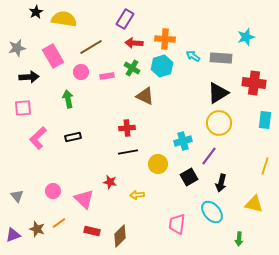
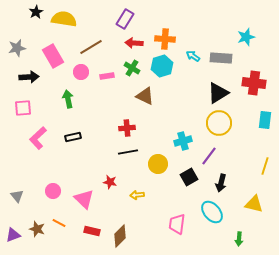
orange line at (59, 223): rotated 64 degrees clockwise
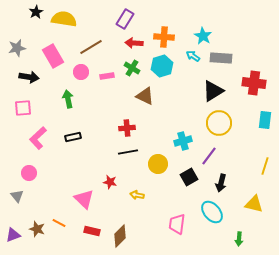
cyan star at (246, 37): moved 43 px left, 1 px up; rotated 24 degrees counterclockwise
orange cross at (165, 39): moved 1 px left, 2 px up
black arrow at (29, 77): rotated 12 degrees clockwise
black triangle at (218, 93): moved 5 px left, 2 px up
pink circle at (53, 191): moved 24 px left, 18 px up
yellow arrow at (137, 195): rotated 16 degrees clockwise
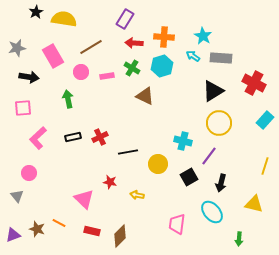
red cross at (254, 83): rotated 20 degrees clockwise
cyan rectangle at (265, 120): rotated 36 degrees clockwise
red cross at (127, 128): moved 27 px left, 9 px down; rotated 21 degrees counterclockwise
cyan cross at (183, 141): rotated 30 degrees clockwise
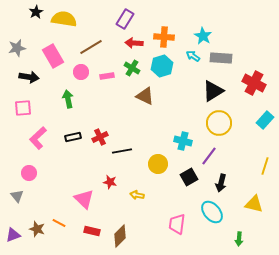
black line at (128, 152): moved 6 px left, 1 px up
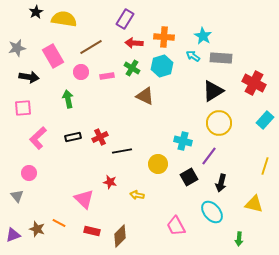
pink trapezoid at (177, 224): moved 1 px left, 2 px down; rotated 35 degrees counterclockwise
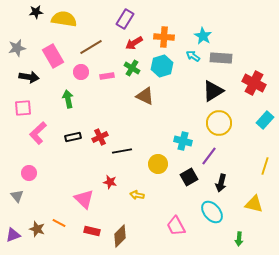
black star at (36, 12): rotated 24 degrees clockwise
red arrow at (134, 43): rotated 36 degrees counterclockwise
pink L-shape at (38, 138): moved 5 px up
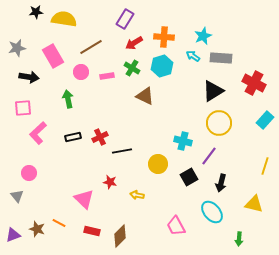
cyan star at (203, 36): rotated 18 degrees clockwise
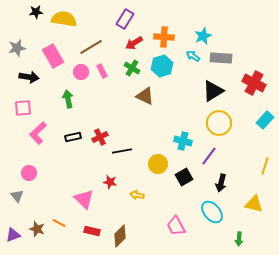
pink rectangle at (107, 76): moved 5 px left, 5 px up; rotated 72 degrees clockwise
black square at (189, 177): moved 5 px left
